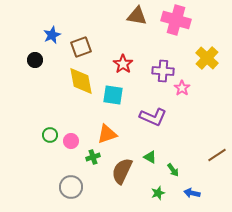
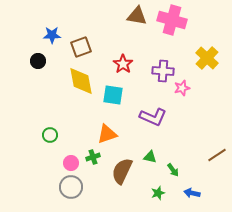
pink cross: moved 4 px left
blue star: rotated 24 degrees clockwise
black circle: moved 3 px right, 1 px down
pink star: rotated 21 degrees clockwise
pink circle: moved 22 px down
green triangle: rotated 16 degrees counterclockwise
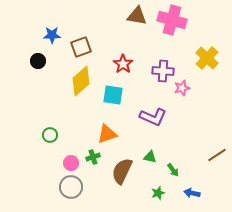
yellow diamond: rotated 60 degrees clockwise
